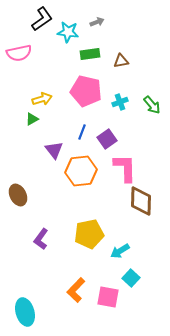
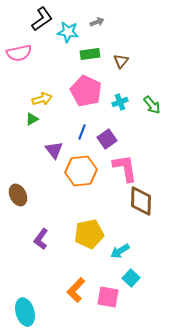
brown triangle: rotated 42 degrees counterclockwise
pink pentagon: rotated 12 degrees clockwise
pink L-shape: rotated 8 degrees counterclockwise
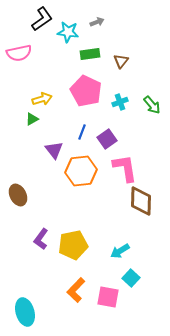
yellow pentagon: moved 16 px left, 11 px down
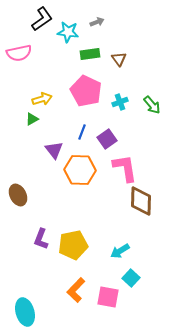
brown triangle: moved 2 px left, 2 px up; rotated 14 degrees counterclockwise
orange hexagon: moved 1 px left, 1 px up; rotated 8 degrees clockwise
purple L-shape: rotated 15 degrees counterclockwise
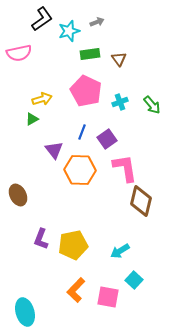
cyan star: moved 1 px right, 1 px up; rotated 25 degrees counterclockwise
brown diamond: rotated 12 degrees clockwise
cyan square: moved 3 px right, 2 px down
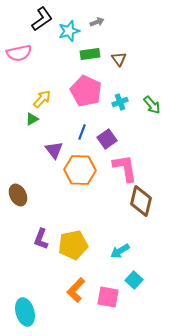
yellow arrow: rotated 30 degrees counterclockwise
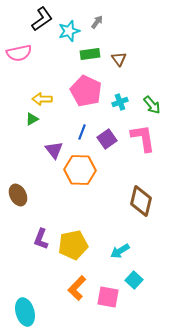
gray arrow: rotated 32 degrees counterclockwise
yellow arrow: rotated 132 degrees counterclockwise
pink L-shape: moved 18 px right, 30 px up
orange L-shape: moved 1 px right, 2 px up
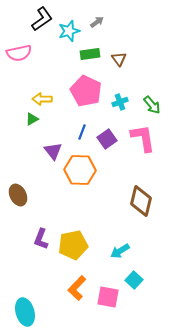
gray arrow: rotated 16 degrees clockwise
purple triangle: moved 1 px left, 1 px down
